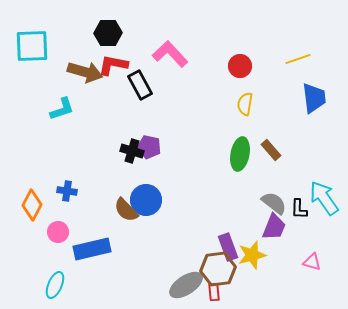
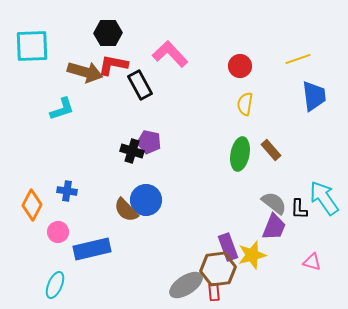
blue trapezoid: moved 2 px up
purple pentagon: moved 5 px up
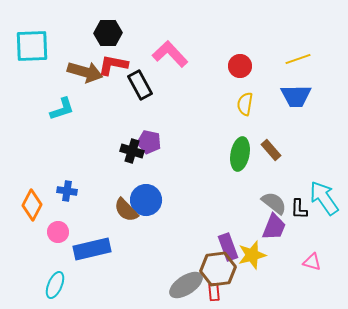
blue trapezoid: moved 18 px left; rotated 96 degrees clockwise
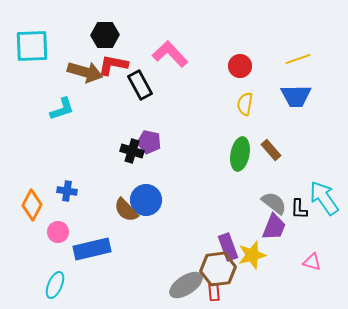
black hexagon: moved 3 px left, 2 px down
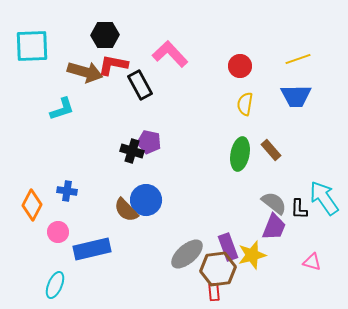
gray ellipse: moved 1 px right, 31 px up; rotated 8 degrees counterclockwise
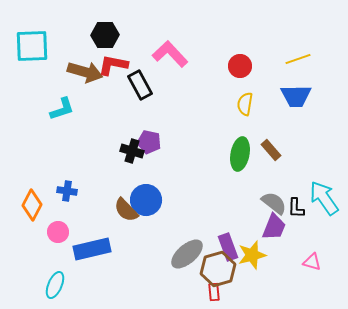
black L-shape: moved 3 px left, 1 px up
brown hexagon: rotated 8 degrees counterclockwise
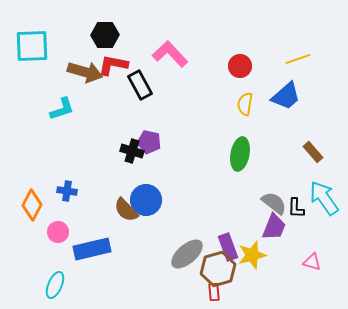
blue trapezoid: moved 10 px left; rotated 40 degrees counterclockwise
brown rectangle: moved 42 px right, 2 px down
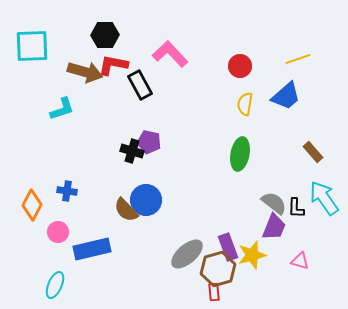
pink triangle: moved 12 px left, 1 px up
